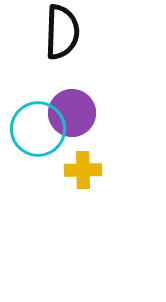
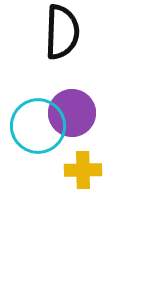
cyan circle: moved 3 px up
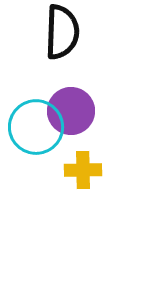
purple circle: moved 1 px left, 2 px up
cyan circle: moved 2 px left, 1 px down
